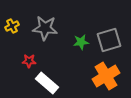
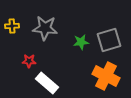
yellow cross: rotated 24 degrees clockwise
orange cross: rotated 32 degrees counterclockwise
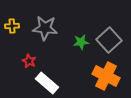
gray square: rotated 25 degrees counterclockwise
red star: rotated 24 degrees clockwise
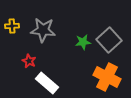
gray star: moved 2 px left, 2 px down
green star: moved 2 px right
orange cross: moved 1 px right, 1 px down
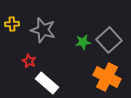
yellow cross: moved 2 px up
gray star: rotated 10 degrees clockwise
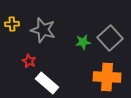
gray square: moved 1 px right, 2 px up
orange cross: rotated 24 degrees counterclockwise
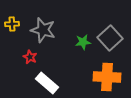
red star: moved 1 px right, 4 px up
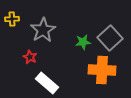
yellow cross: moved 5 px up
gray star: rotated 25 degrees clockwise
orange cross: moved 5 px left, 7 px up
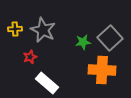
yellow cross: moved 3 px right, 10 px down
gray star: rotated 15 degrees counterclockwise
red star: rotated 24 degrees clockwise
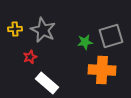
gray square: moved 1 px right, 2 px up; rotated 25 degrees clockwise
green star: moved 2 px right
